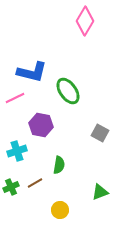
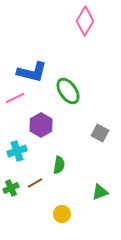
purple hexagon: rotated 20 degrees clockwise
green cross: moved 1 px down
yellow circle: moved 2 px right, 4 px down
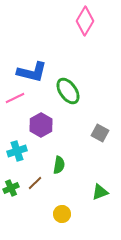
brown line: rotated 14 degrees counterclockwise
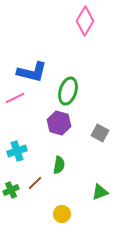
green ellipse: rotated 52 degrees clockwise
purple hexagon: moved 18 px right, 2 px up; rotated 15 degrees counterclockwise
green cross: moved 2 px down
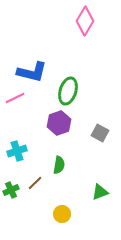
purple hexagon: rotated 25 degrees clockwise
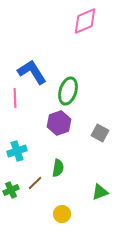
pink diamond: rotated 36 degrees clockwise
blue L-shape: rotated 136 degrees counterclockwise
pink line: rotated 66 degrees counterclockwise
green semicircle: moved 1 px left, 3 px down
